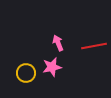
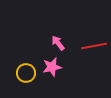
pink arrow: rotated 14 degrees counterclockwise
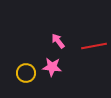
pink arrow: moved 2 px up
pink star: rotated 18 degrees clockwise
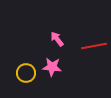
pink arrow: moved 1 px left, 2 px up
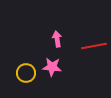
pink arrow: rotated 28 degrees clockwise
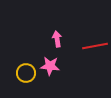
red line: moved 1 px right
pink star: moved 2 px left, 1 px up
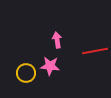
pink arrow: moved 1 px down
red line: moved 5 px down
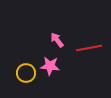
pink arrow: rotated 28 degrees counterclockwise
red line: moved 6 px left, 3 px up
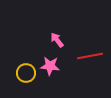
red line: moved 1 px right, 8 px down
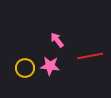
yellow circle: moved 1 px left, 5 px up
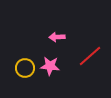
pink arrow: moved 3 px up; rotated 56 degrees counterclockwise
red line: rotated 30 degrees counterclockwise
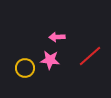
pink star: moved 6 px up
